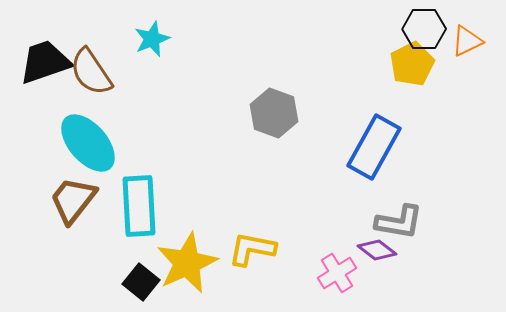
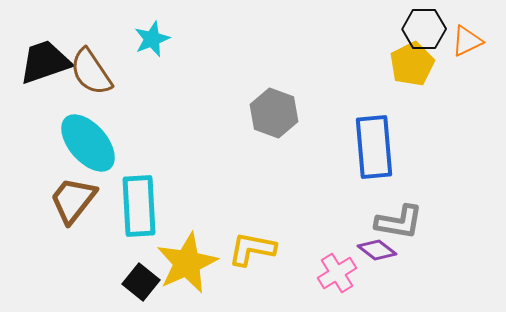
blue rectangle: rotated 34 degrees counterclockwise
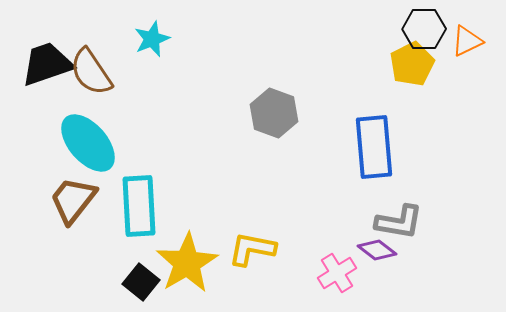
black trapezoid: moved 2 px right, 2 px down
yellow star: rotated 6 degrees counterclockwise
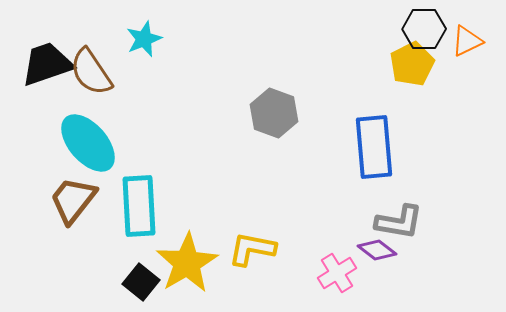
cyan star: moved 8 px left
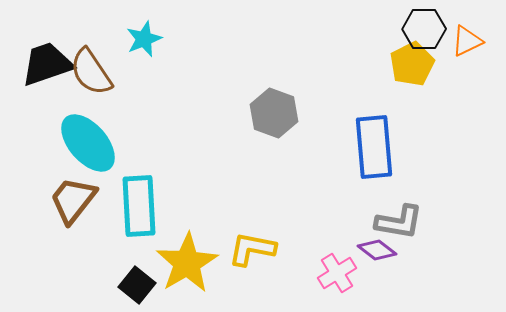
black square: moved 4 px left, 3 px down
